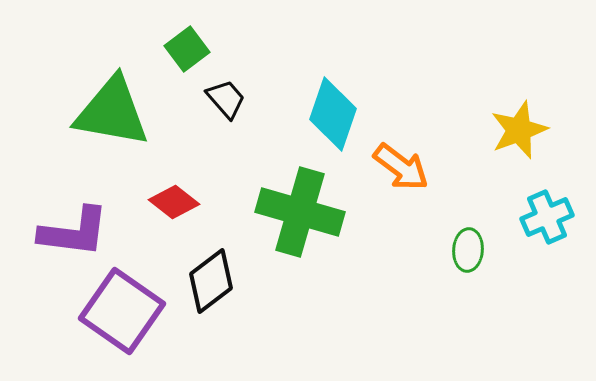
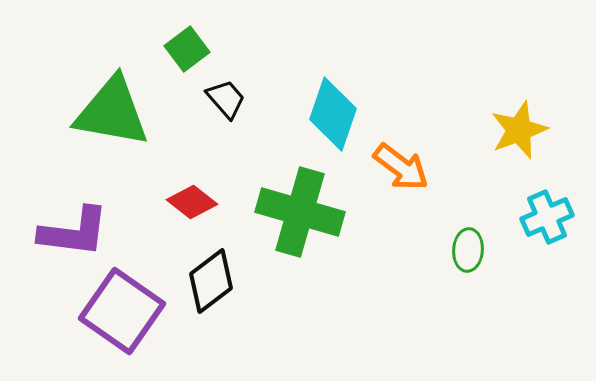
red diamond: moved 18 px right
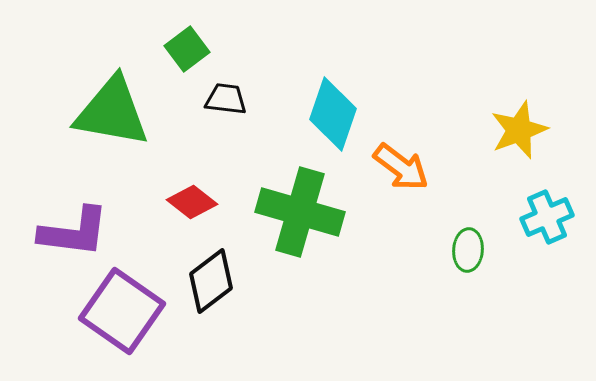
black trapezoid: rotated 42 degrees counterclockwise
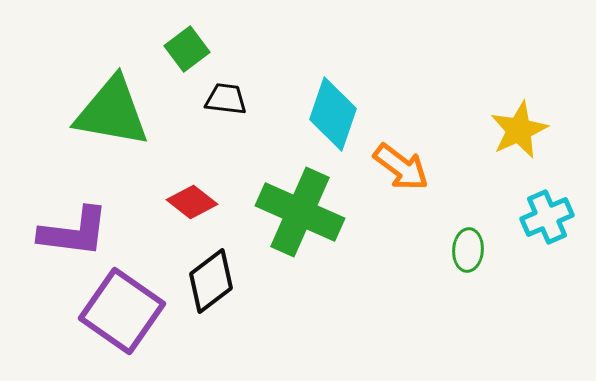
yellow star: rotated 4 degrees counterclockwise
green cross: rotated 8 degrees clockwise
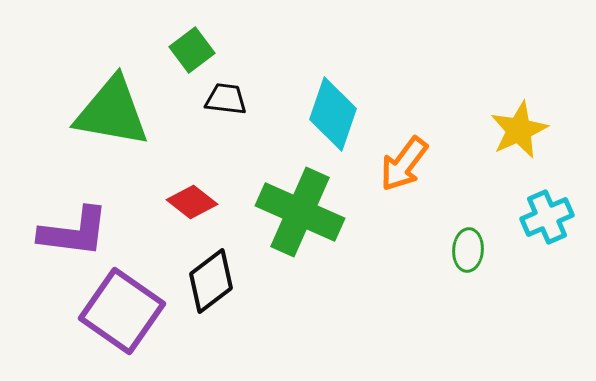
green square: moved 5 px right, 1 px down
orange arrow: moved 3 px right, 3 px up; rotated 90 degrees clockwise
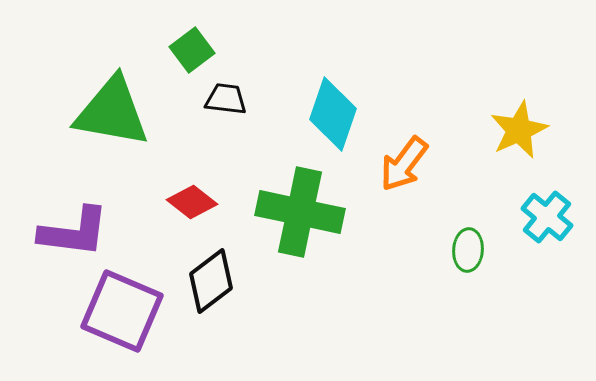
green cross: rotated 12 degrees counterclockwise
cyan cross: rotated 27 degrees counterclockwise
purple square: rotated 12 degrees counterclockwise
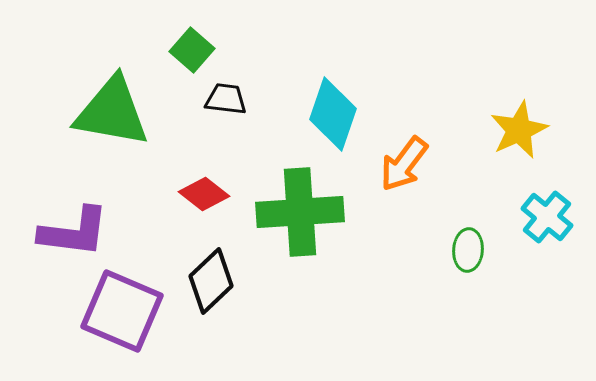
green square: rotated 12 degrees counterclockwise
red diamond: moved 12 px right, 8 px up
green cross: rotated 16 degrees counterclockwise
black diamond: rotated 6 degrees counterclockwise
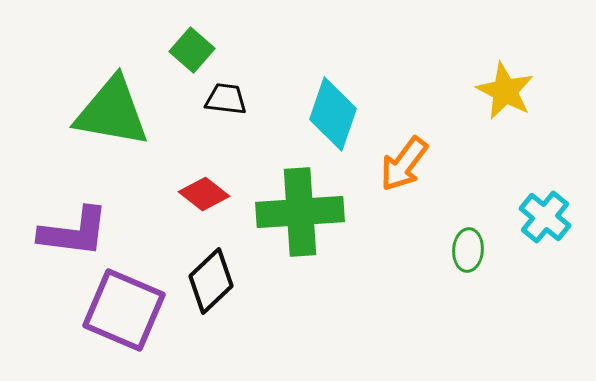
yellow star: moved 14 px left, 39 px up; rotated 20 degrees counterclockwise
cyan cross: moved 2 px left
purple square: moved 2 px right, 1 px up
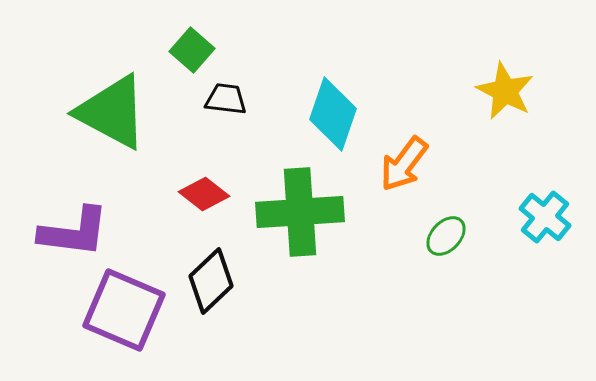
green triangle: rotated 18 degrees clockwise
green ellipse: moved 22 px left, 14 px up; rotated 39 degrees clockwise
